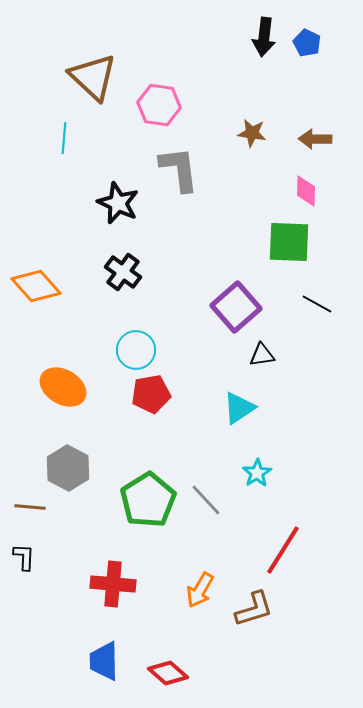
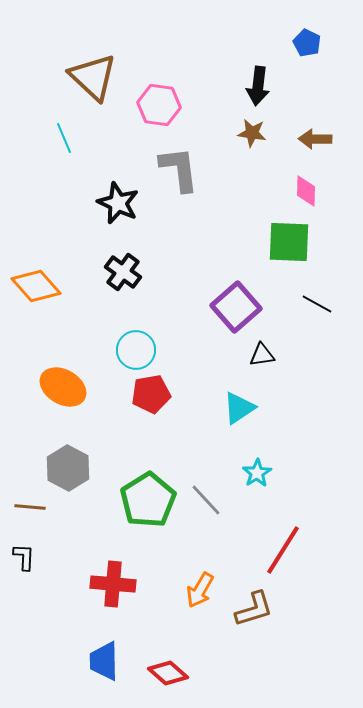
black arrow: moved 6 px left, 49 px down
cyan line: rotated 28 degrees counterclockwise
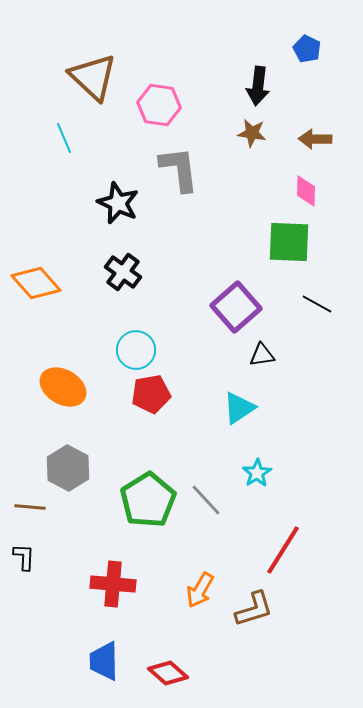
blue pentagon: moved 6 px down
orange diamond: moved 3 px up
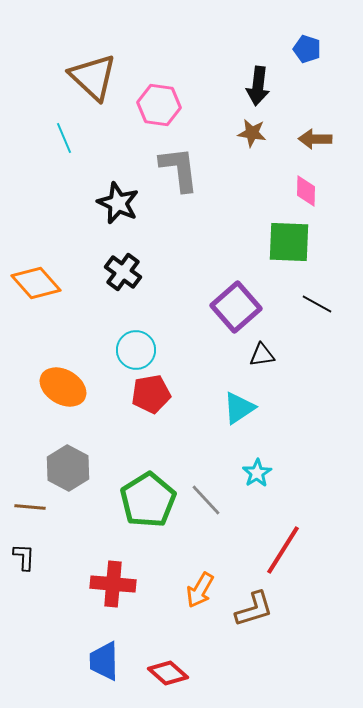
blue pentagon: rotated 8 degrees counterclockwise
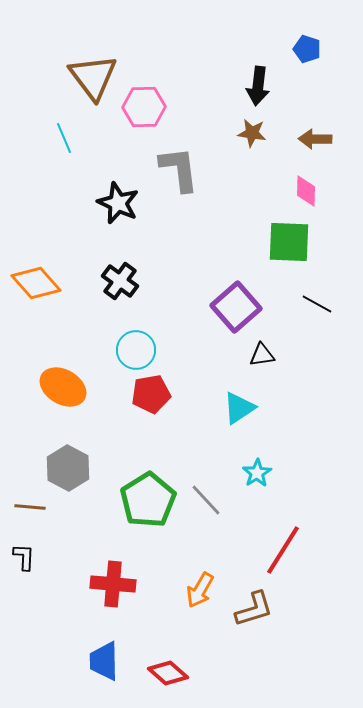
brown triangle: rotated 10 degrees clockwise
pink hexagon: moved 15 px left, 2 px down; rotated 9 degrees counterclockwise
black cross: moved 3 px left, 9 px down
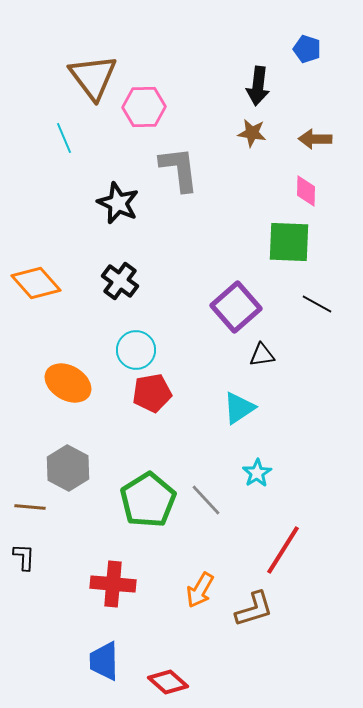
orange ellipse: moved 5 px right, 4 px up
red pentagon: moved 1 px right, 1 px up
red diamond: moved 9 px down
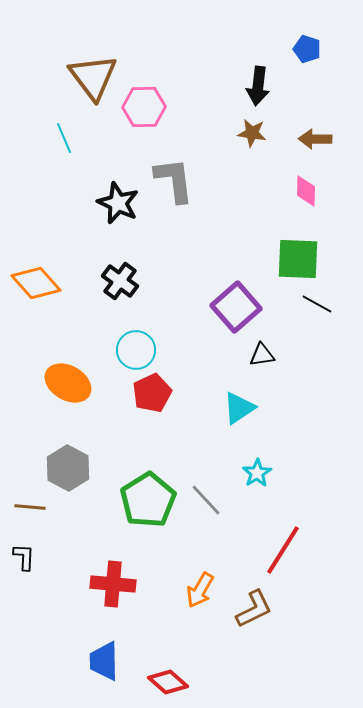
gray L-shape: moved 5 px left, 11 px down
green square: moved 9 px right, 17 px down
red pentagon: rotated 15 degrees counterclockwise
brown L-shape: rotated 9 degrees counterclockwise
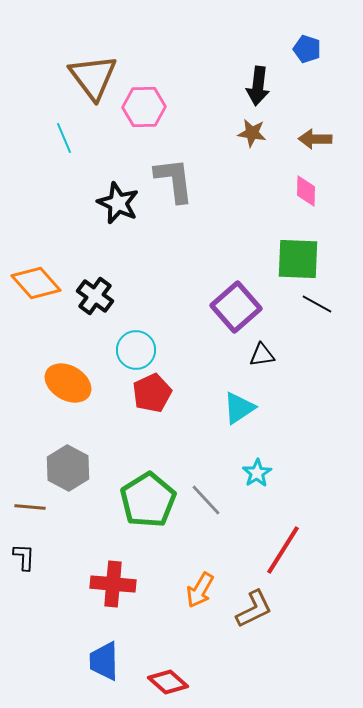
black cross: moved 25 px left, 15 px down
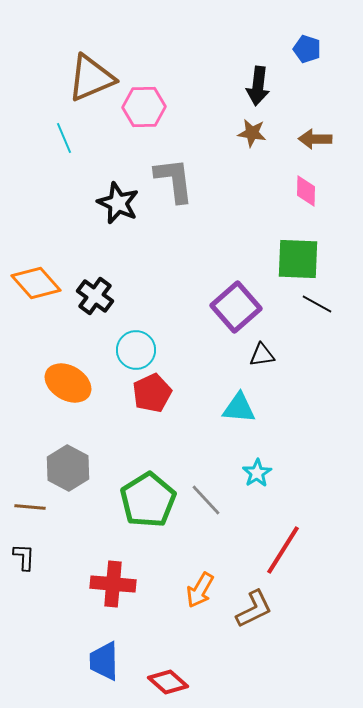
brown triangle: moved 2 px left, 1 px down; rotated 44 degrees clockwise
cyan triangle: rotated 39 degrees clockwise
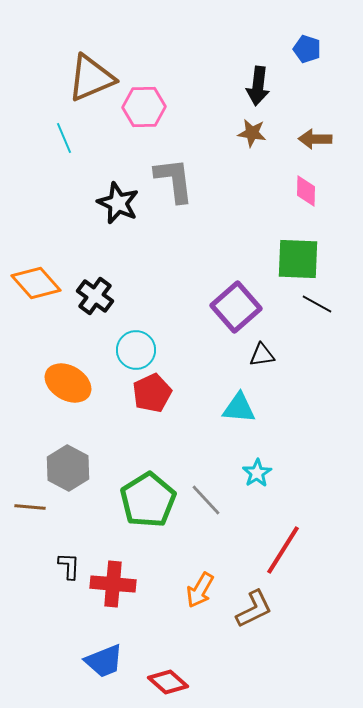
black L-shape: moved 45 px right, 9 px down
blue trapezoid: rotated 111 degrees counterclockwise
